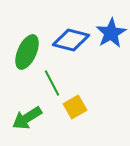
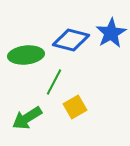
green ellipse: moved 1 px left, 3 px down; rotated 60 degrees clockwise
green line: moved 2 px right, 1 px up; rotated 56 degrees clockwise
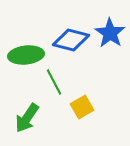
blue star: moved 1 px left; rotated 8 degrees counterclockwise
green line: rotated 56 degrees counterclockwise
yellow square: moved 7 px right
green arrow: rotated 24 degrees counterclockwise
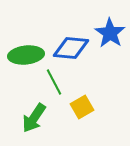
blue diamond: moved 8 px down; rotated 9 degrees counterclockwise
green arrow: moved 7 px right
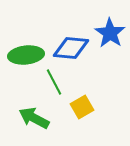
green arrow: rotated 84 degrees clockwise
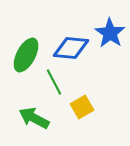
green ellipse: rotated 56 degrees counterclockwise
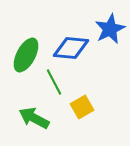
blue star: moved 4 px up; rotated 12 degrees clockwise
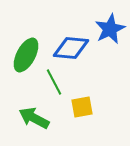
yellow square: rotated 20 degrees clockwise
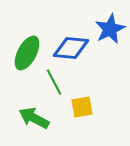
green ellipse: moved 1 px right, 2 px up
